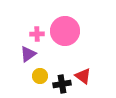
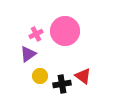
pink cross: moved 1 px left; rotated 24 degrees counterclockwise
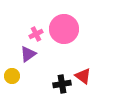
pink circle: moved 1 px left, 2 px up
yellow circle: moved 28 px left
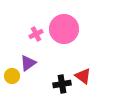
purple triangle: moved 9 px down
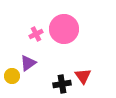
red triangle: rotated 18 degrees clockwise
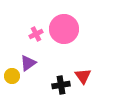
black cross: moved 1 px left, 1 px down
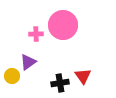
pink circle: moved 1 px left, 4 px up
pink cross: rotated 24 degrees clockwise
purple triangle: moved 1 px up
black cross: moved 1 px left, 2 px up
